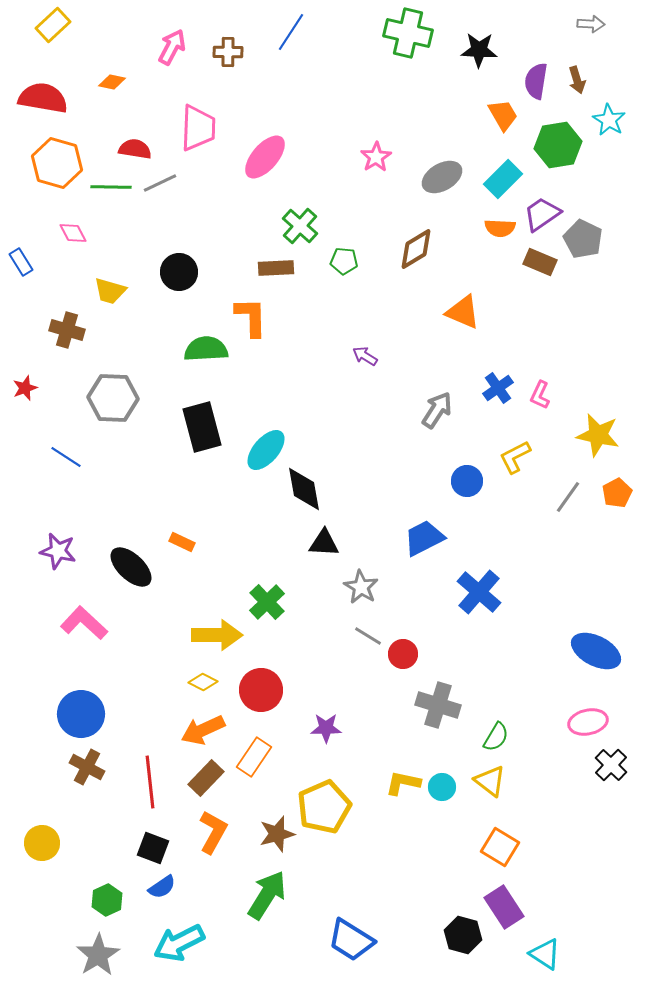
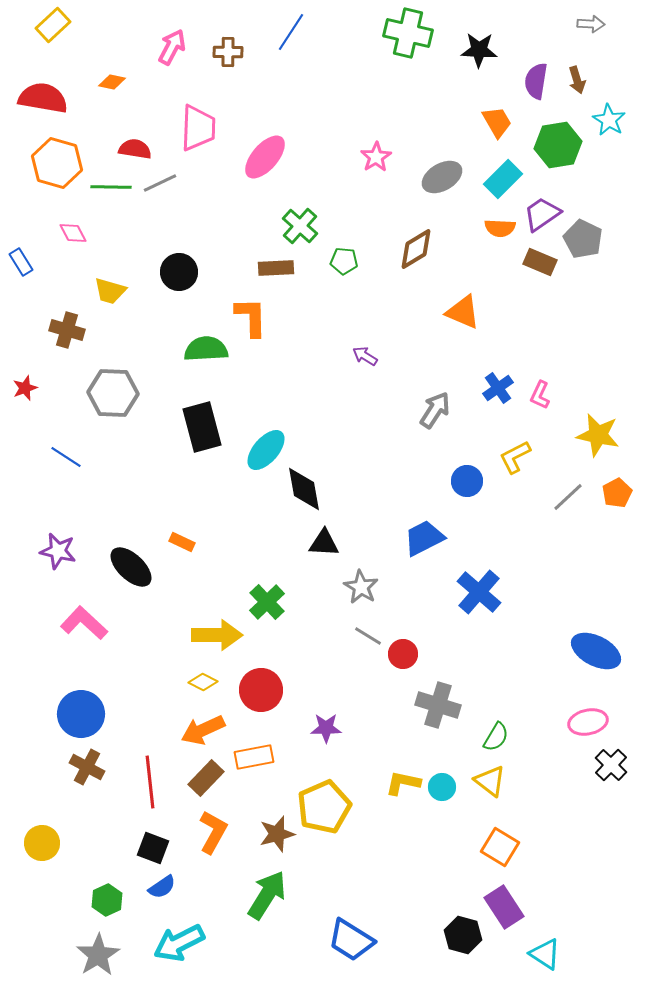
orange trapezoid at (503, 115): moved 6 px left, 7 px down
gray hexagon at (113, 398): moved 5 px up
gray arrow at (437, 410): moved 2 px left
gray line at (568, 497): rotated 12 degrees clockwise
orange rectangle at (254, 757): rotated 45 degrees clockwise
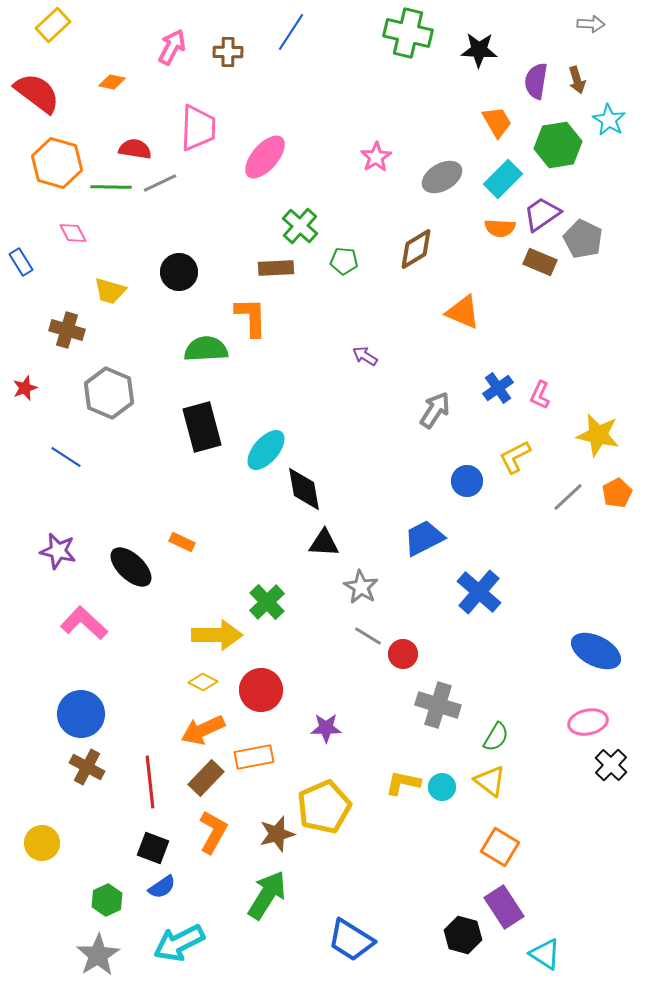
red semicircle at (43, 98): moved 6 px left, 5 px up; rotated 27 degrees clockwise
gray hexagon at (113, 393): moved 4 px left; rotated 21 degrees clockwise
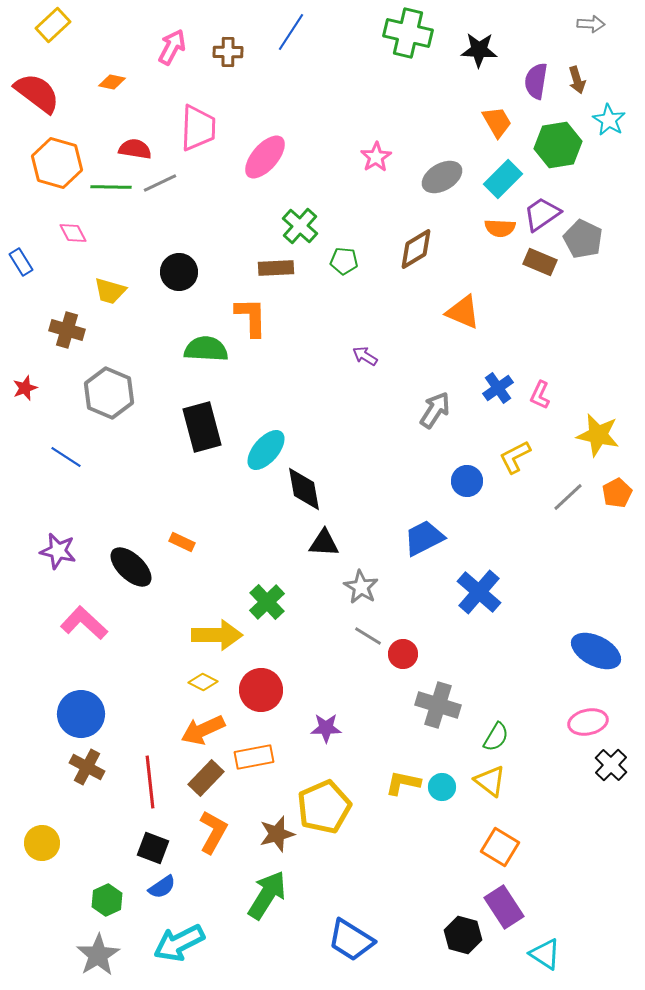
green semicircle at (206, 349): rotated 6 degrees clockwise
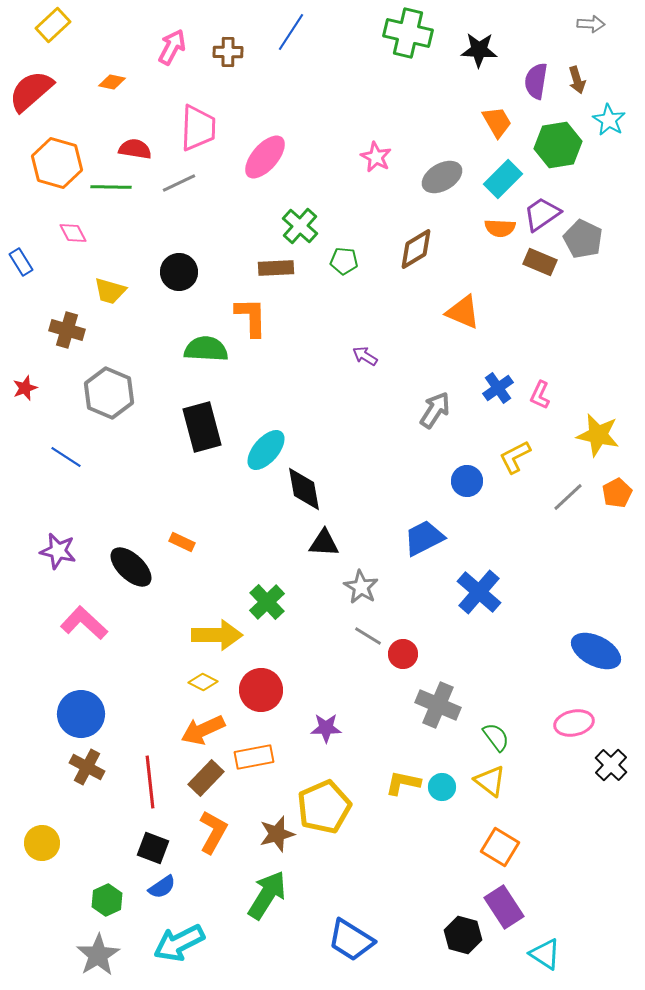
red semicircle at (37, 93): moved 6 px left, 2 px up; rotated 78 degrees counterclockwise
pink star at (376, 157): rotated 12 degrees counterclockwise
gray line at (160, 183): moved 19 px right
gray cross at (438, 705): rotated 6 degrees clockwise
pink ellipse at (588, 722): moved 14 px left, 1 px down
green semicircle at (496, 737): rotated 68 degrees counterclockwise
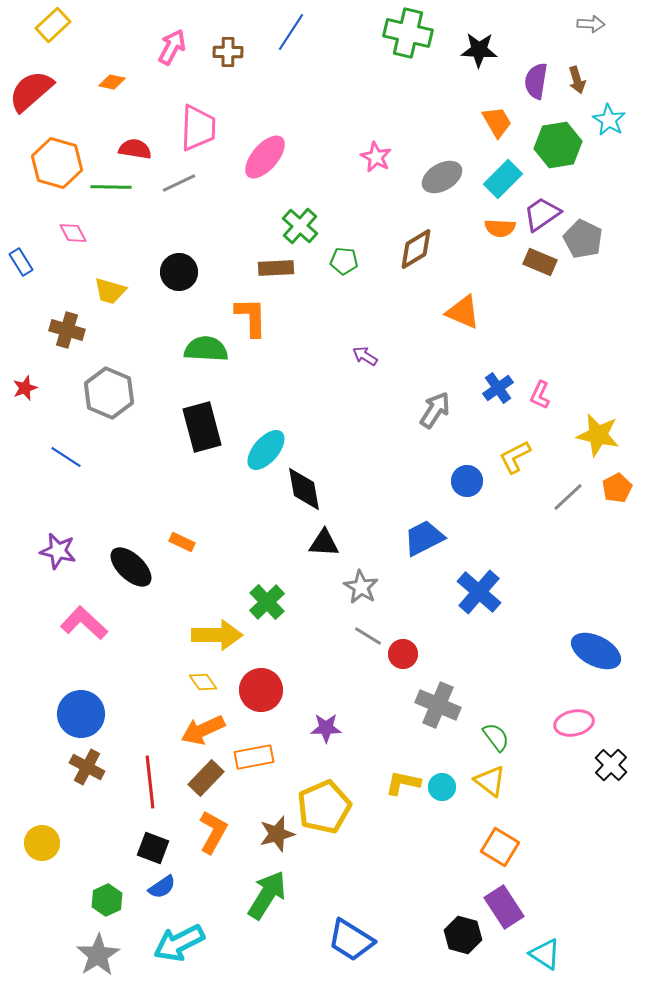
orange pentagon at (617, 493): moved 5 px up
yellow diamond at (203, 682): rotated 28 degrees clockwise
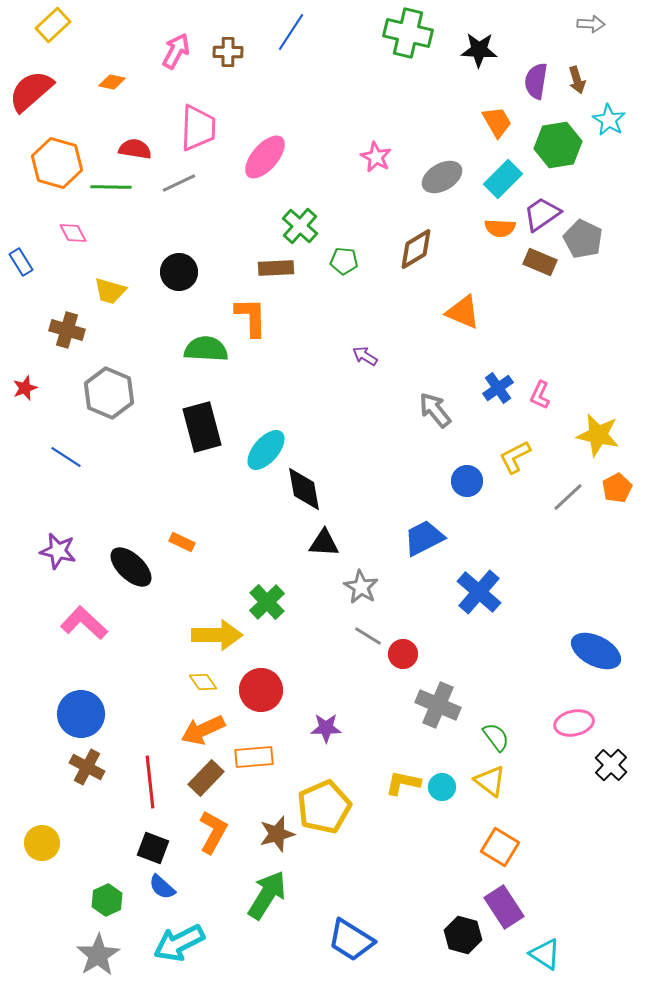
pink arrow at (172, 47): moved 4 px right, 4 px down
gray arrow at (435, 410): rotated 72 degrees counterclockwise
orange rectangle at (254, 757): rotated 6 degrees clockwise
blue semicircle at (162, 887): rotated 76 degrees clockwise
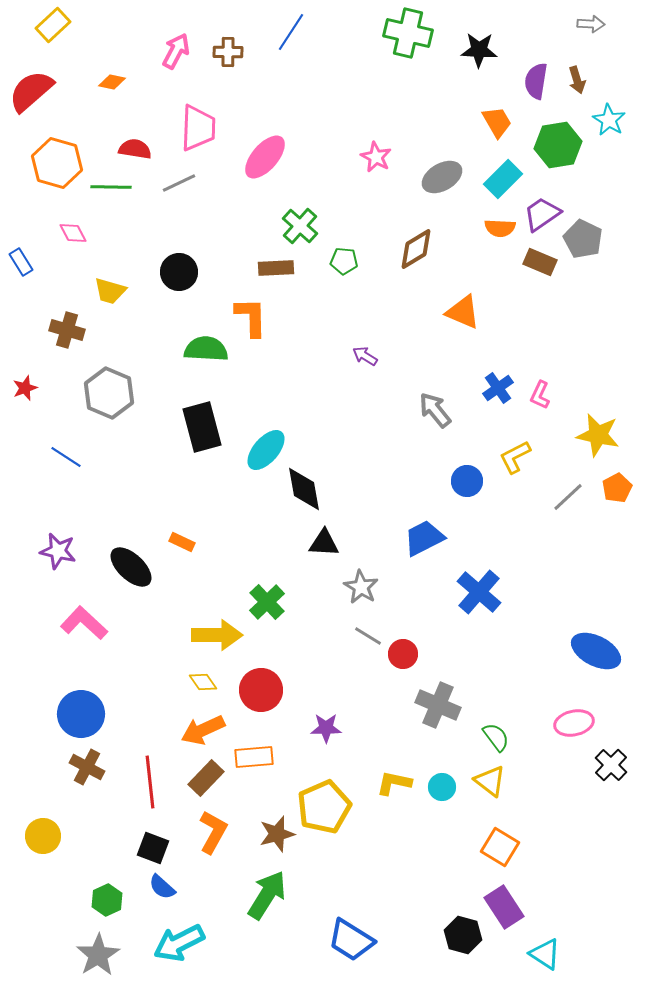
yellow L-shape at (403, 783): moved 9 px left
yellow circle at (42, 843): moved 1 px right, 7 px up
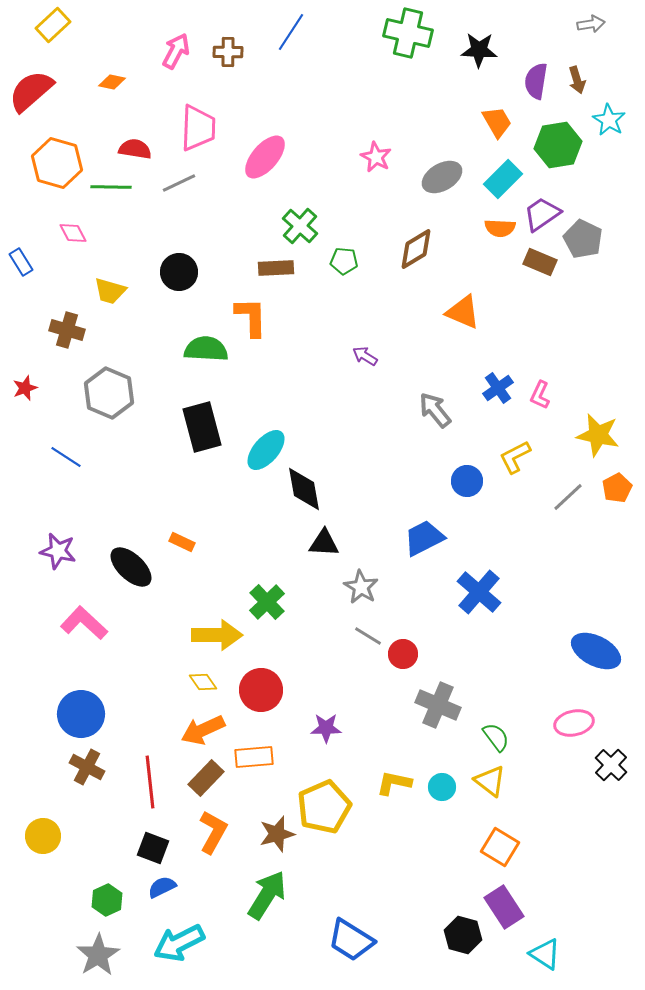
gray arrow at (591, 24): rotated 12 degrees counterclockwise
blue semicircle at (162, 887): rotated 112 degrees clockwise
